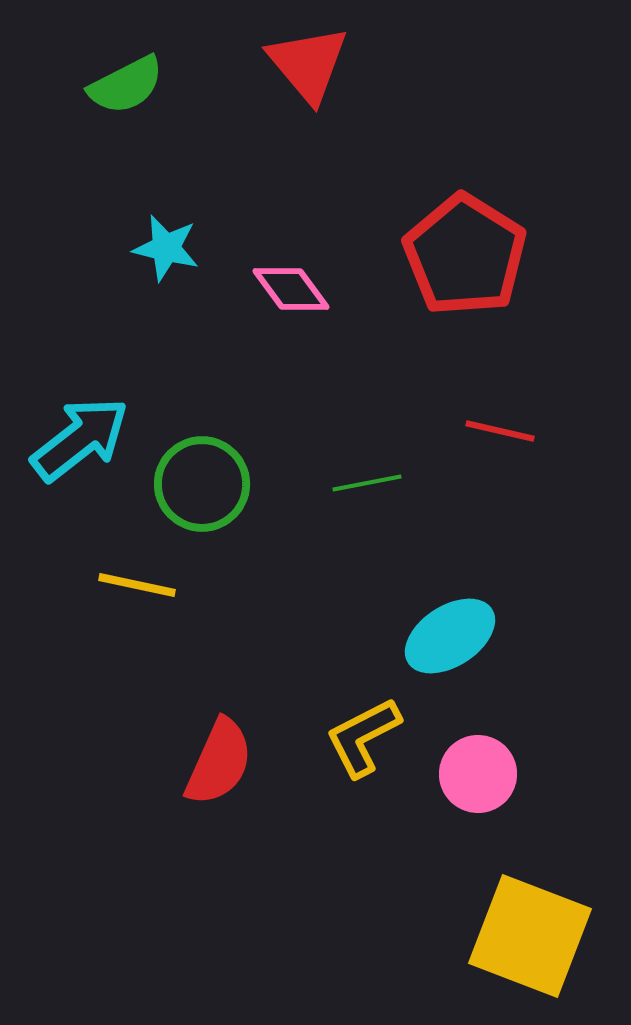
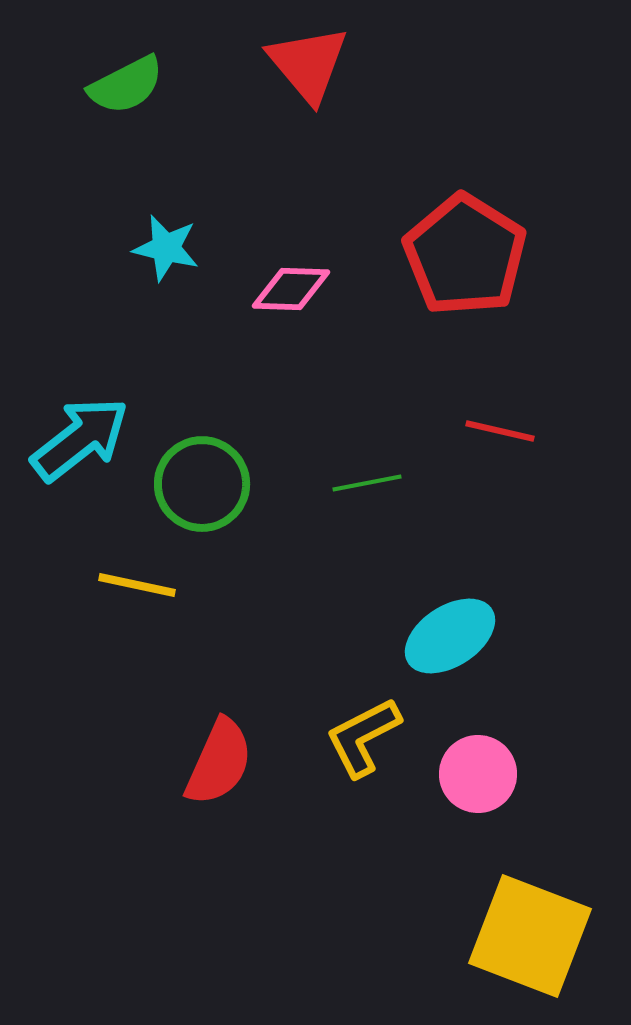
pink diamond: rotated 52 degrees counterclockwise
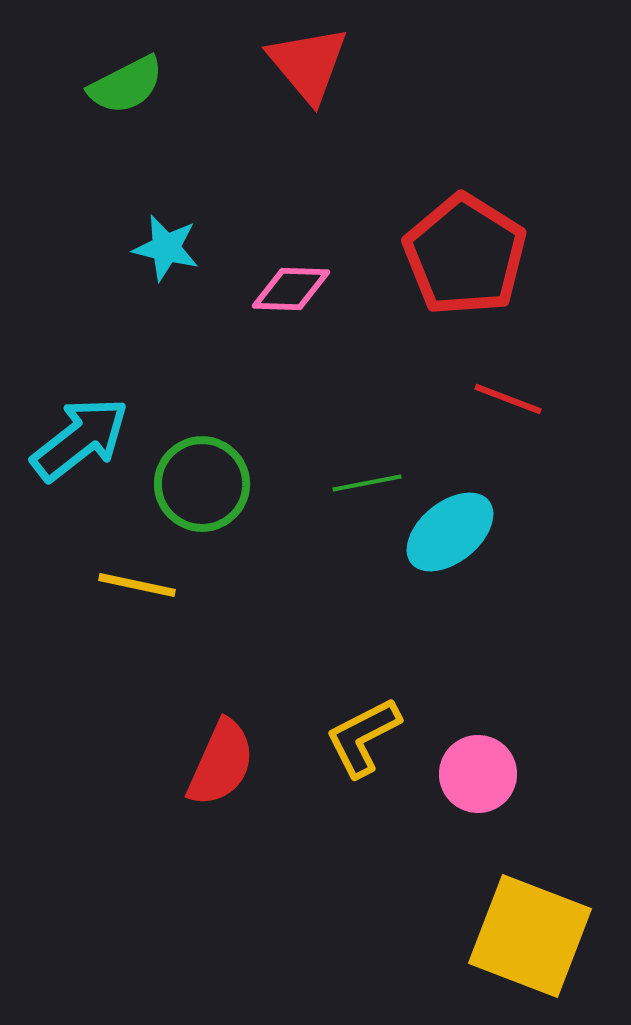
red line: moved 8 px right, 32 px up; rotated 8 degrees clockwise
cyan ellipse: moved 104 px up; rotated 6 degrees counterclockwise
red semicircle: moved 2 px right, 1 px down
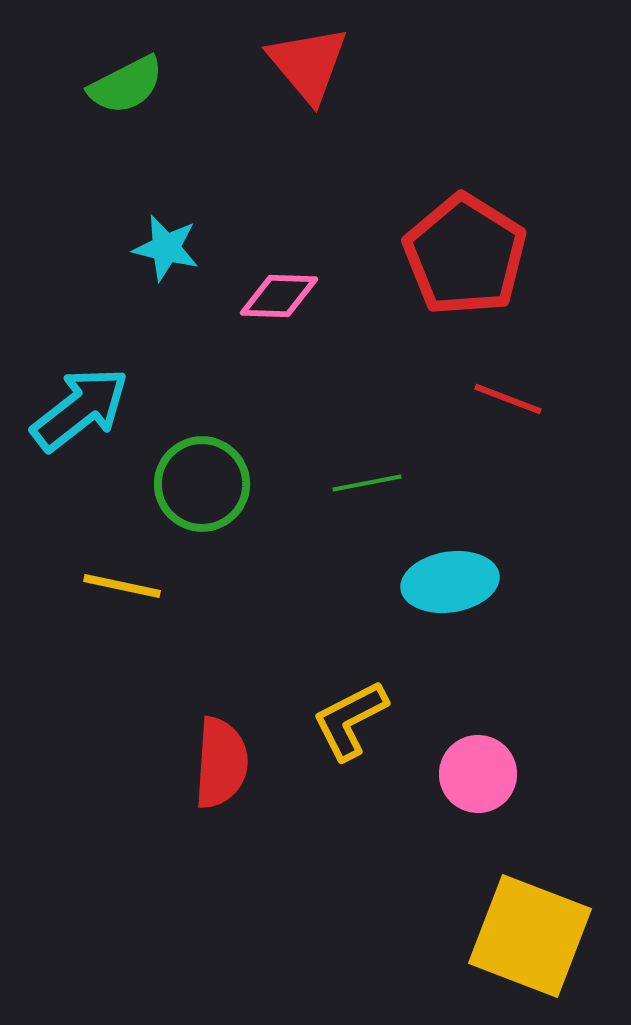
pink diamond: moved 12 px left, 7 px down
cyan arrow: moved 30 px up
cyan ellipse: moved 50 px down; rotated 30 degrees clockwise
yellow line: moved 15 px left, 1 px down
yellow L-shape: moved 13 px left, 17 px up
red semicircle: rotated 20 degrees counterclockwise
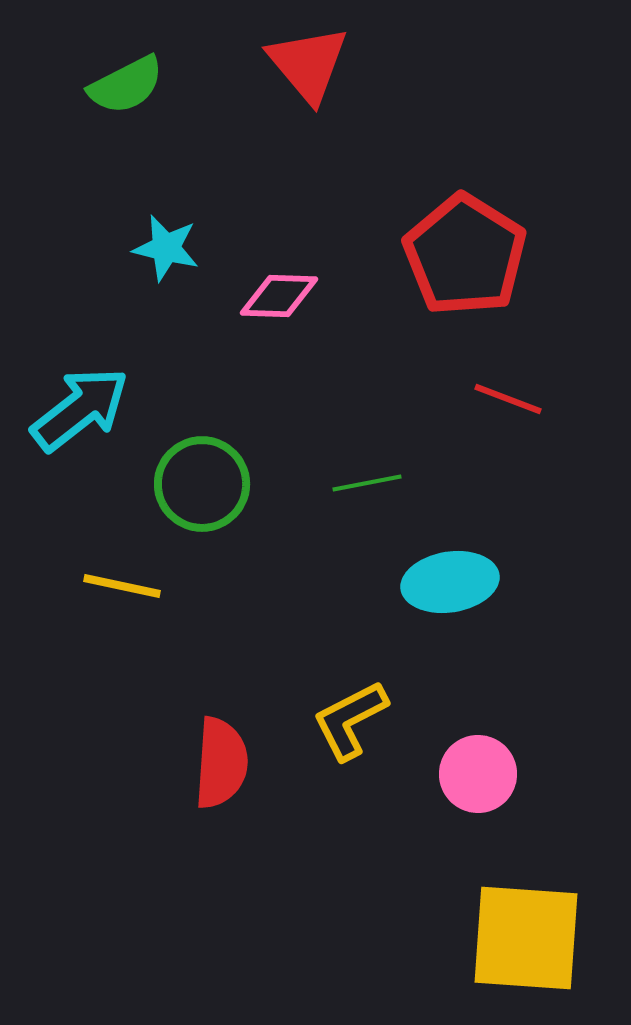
yellow square: moved 4 px left, 2 px down; rotated 17 degrees counterclockwise
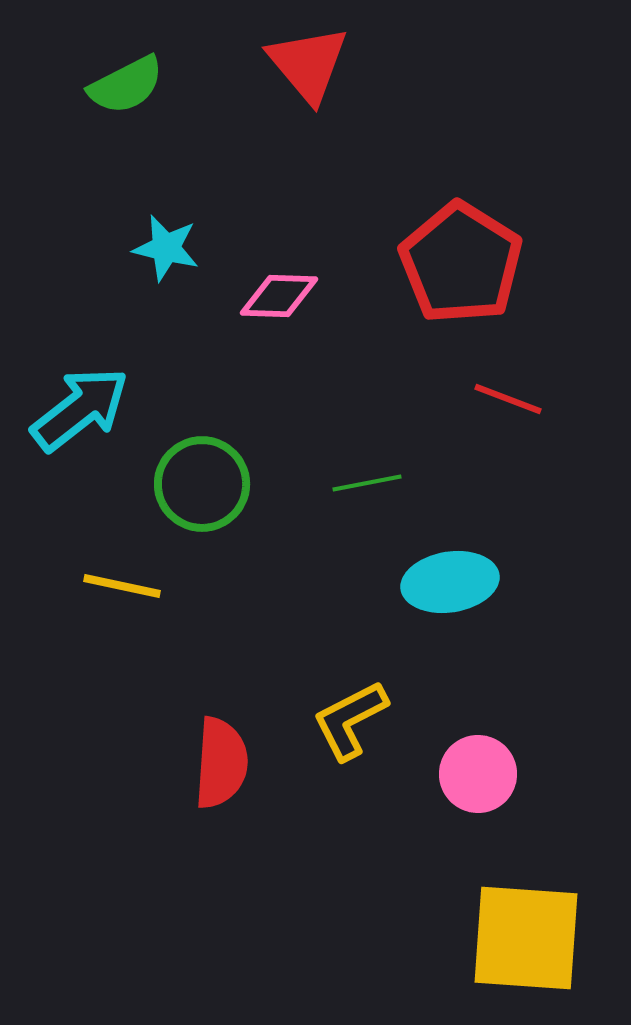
red pentagon: moved 4 px left, 8 px down
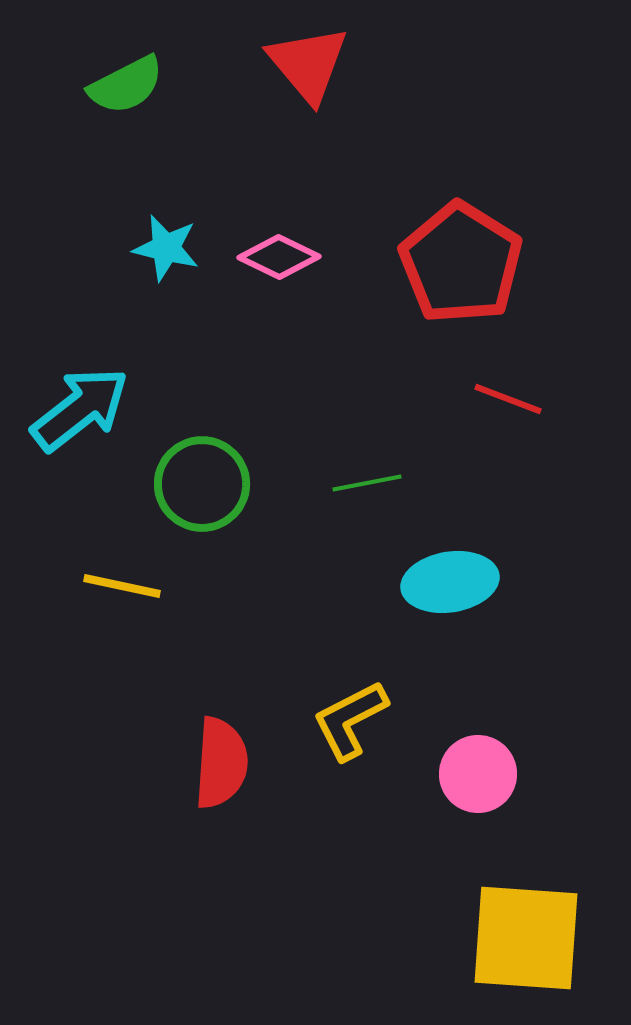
pink diamond: moved 39 px up; rotated 24 degrees clockwise
